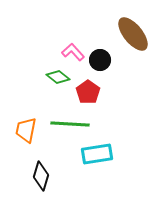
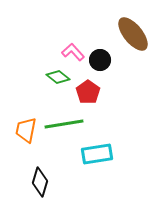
green line: moved 6 px left; rotated 12 degrees counterclockwise
black diamond: moved 1 px left, 6 px down
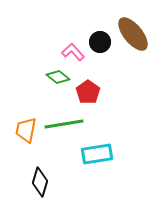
black circle: moved 18 px up
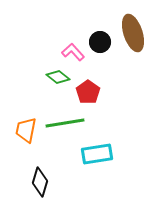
brown ellipse: moved 1 px up; rotated 21 degrees clockwise
green line: moved 1 px right, 1 px up
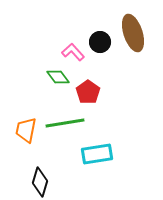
green diamond: rotated 15 degrees clockwise
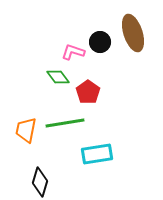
pink L-shape: rotated 30 degrees counterclockwise
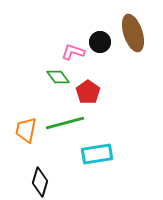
green line: rotated 6 degrees counterclockwise
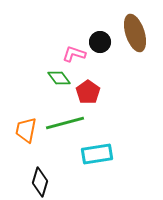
brown ellipse: moved 2 px right
pink L-shape: moved 1 px right, 2 px down
green diamond: moved 1 px right, 1 px down
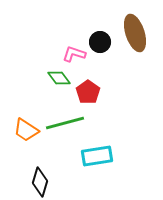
orange trapezoid: rotated 68 degrees counterclockwise
cyan rectangle: moved 2 px down
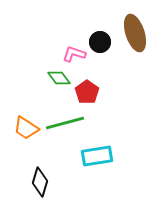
red pentagon: moved 1 px left
orange trapezoid: moved 2 px up
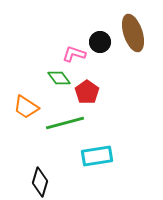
brown ellipse: moved 2 px left
orange trapezoid: moved 21 px up
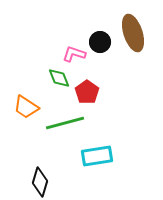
green diamond: rotated 15 degrees clockwise
